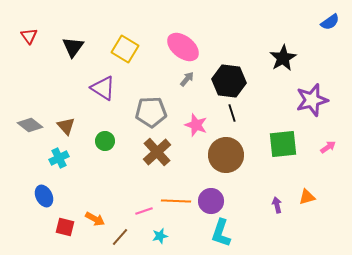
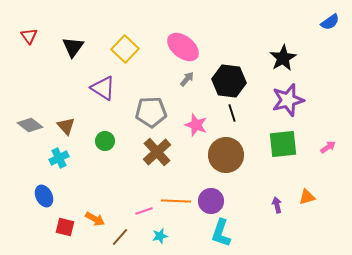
yellow square: rotated 12 degrees clockwise
purple star: moved 24 px left
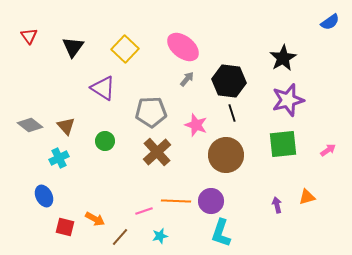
pink arrow: moved 3 px down
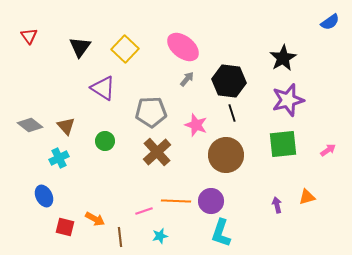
black triangle: moved 7 px right
brown line: rotated 48 degrees counterclockwise
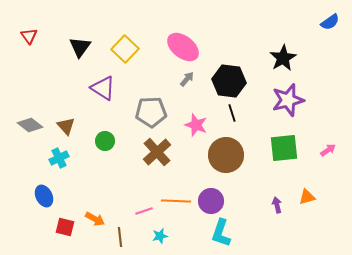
green square: moved 1 px right, 4 px down
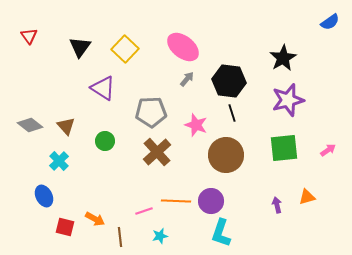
cyan cross: moved 3 px down; rotated 18 degrees counterclockwise
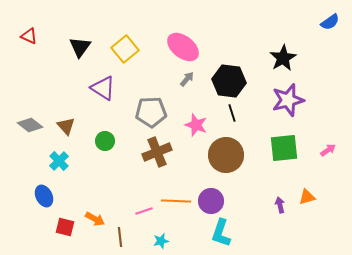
red triangle: rotated 30 degrees counterclockwise
yellow square: rotated 8 degrees clockwise
brown cross: rotated 20 degrees clockwise
purple arrow: moved 3 px right
cyan star: moved 1 px right, 5 px down
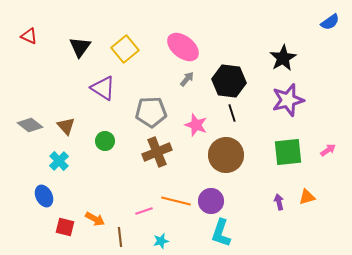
green square: moved 4 px right, 4 px down
orange line: rotated 12 degrees clockwise
purple arrow: moved 1 px left, 3 px up
